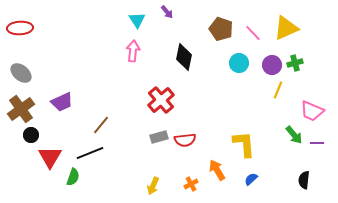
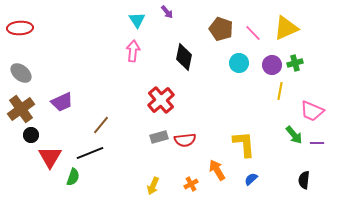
yellow line: moved 2 px right, 1 px down; rotated 12 degrees counterclockwise
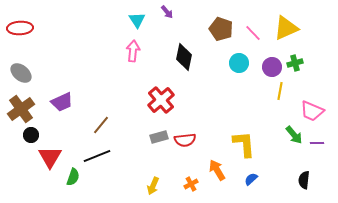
purple circle: moved 2 px down
black line: moved 7 px right, 3 px down
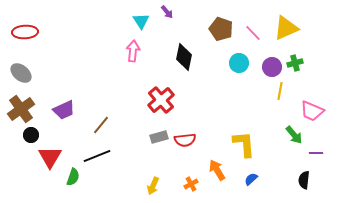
cyan triangle: moved 4 px right, 1 px down
red ellipse: moved 5 px right, 4 px down
purple trapezoid: moved 2 px right, 8 px down
purple line: moved 1 px left, 10 px down
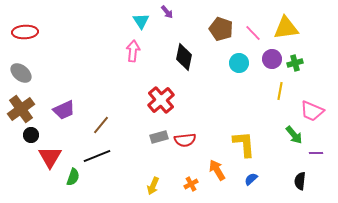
yellow triangle: rotated 16 degrees clockwise
purple circle: moved 8 px up
black semicircle: moved 4 px left, 1 px down
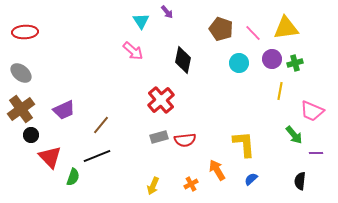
pink arrow: rotated 125 degrees clockwise
black diamond: moved 1 px left, 3 px down
red triangle: rotated 15 degrees counterclockwise
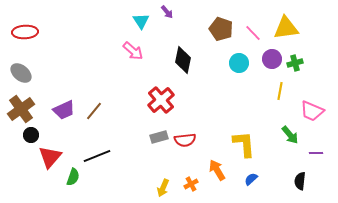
brown line: moved 7 px left, 14 px up
green arrow: moved 4 px left
red triangle: rotated 25 degrees clockwise
yellow arrow: moved 10 px right, 2 px down
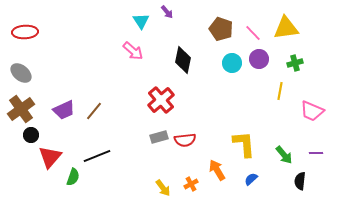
purple circle: moved 13 px left
cyan circle: moved 7 px left
green arrow: moved 6 px left, 20 px down
yellow arrow: rotated 60 degrees counterclockwise
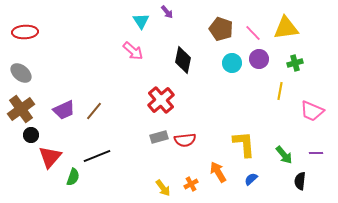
orange arrow: moved 1 px right, 2 px down
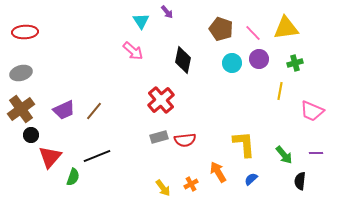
gray ellipse: rotated 55 degrees counterclockwise
